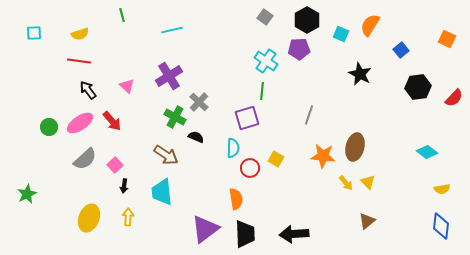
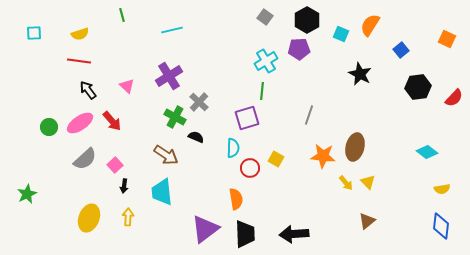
cyan cross at (266, 61): rotated 25 degrees clockwise
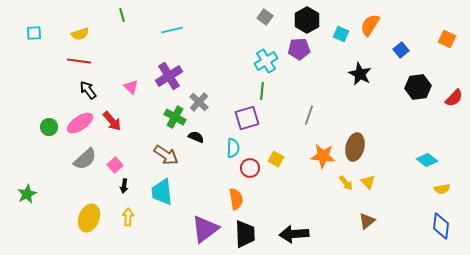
pink triangle at (127, 86): moved 4 px right, 1 px down
cyan diamond at (427, 152): moved 8 px down
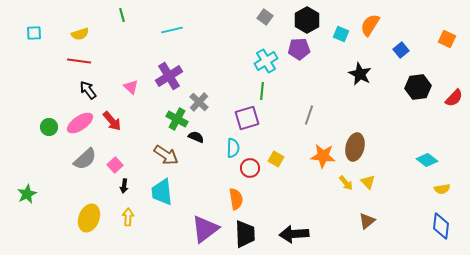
green cross at (175, 117): moved 2 px right, 2 px down
